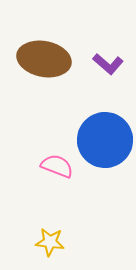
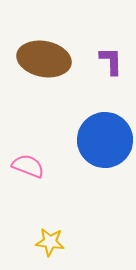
purple L-shape: moved 3 px right, 3 px up; rotated 132 degrees counterclockwise
pink semicircle: moved 29 px left
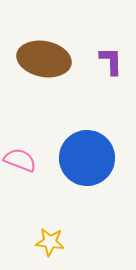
blue circle: moved 18 px left, 18 px down
pink semicircle: moved 8 px left, 6 px up
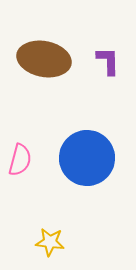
purple L-shape: moved 3 px left
pink semicircle: rotated 84 degrees clockwise
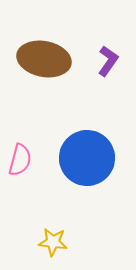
purple L-shape: rotated 36 degrees clockwise
yellow star: moved 3 px right
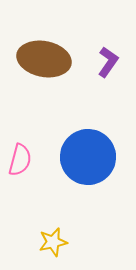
purple L-shape: moved 1 px down
blue circle: moved 1 px right, 1 px up
yellow star: rotated 20 degrees counterclockwise
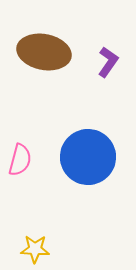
brown ellipse: moved 7 px up
yellow star: moved 18 px left, 7 px down; rotated 16 degrees clockwise
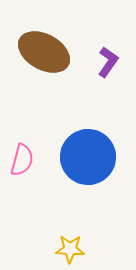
brown ellipse: rotated 18 degrees clockwise
pink semicircle: moved 2 px right
yellow star: moved 35 px right
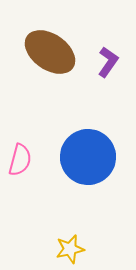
brown ellipse: moved 6 px right; rotated 6 degrees clockwise
pink semicircle: moved 2 px left
yellow star: rotated 16 degrees counterclockwise
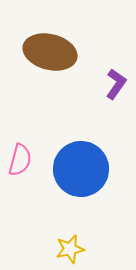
brown ellipse: rotated 21 degrees counterclockwise
purple L-shape: moved 8 px right, 22 px down
blue circle: moved 7 px left, 12 px down
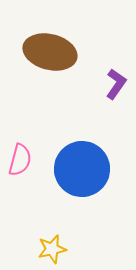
blue circle: moved 1 px right
yellow star: moved 18 px left
